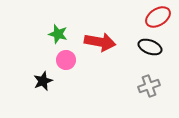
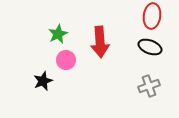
red ellipse: moved 6 px left, 1 px up; rotated 50 degrees counterclockwise
green star: rotated 30 degrees clockwise
red arrow: rotated 76 degrees clockwise
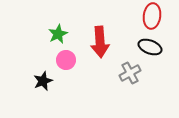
gray cross: moved 19 px left, 13 px up; rotated 10 degrees counterclockwise
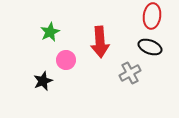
green star: moved 8 px left, 2 px up
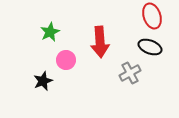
red ellipse: rotated 25 degrees counterclockwise
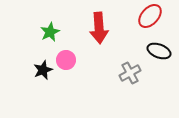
red ellipse: moved 2 px left; rotated 60 degrees clockwise
red arrow: moved 1 px left, 14 px up
black ellipse: moved 9 px right, 4 px down
black star: moved 11 px up
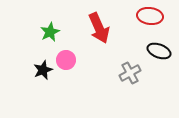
red ellipse: rotated 55 degrees clockwise
red arrow: rotated 20 degrees counterclockwise
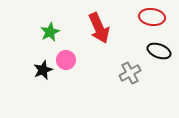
red ellipse: moved 2 px right, 1 px down
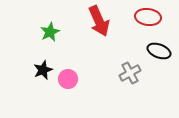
red ellipse: moved 4 px left
red arrow: moved 7 px up
pink circle: moved 2 px right, 19 px down
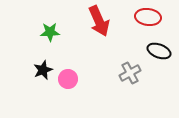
green star: rotated 24 degrees clockwise
